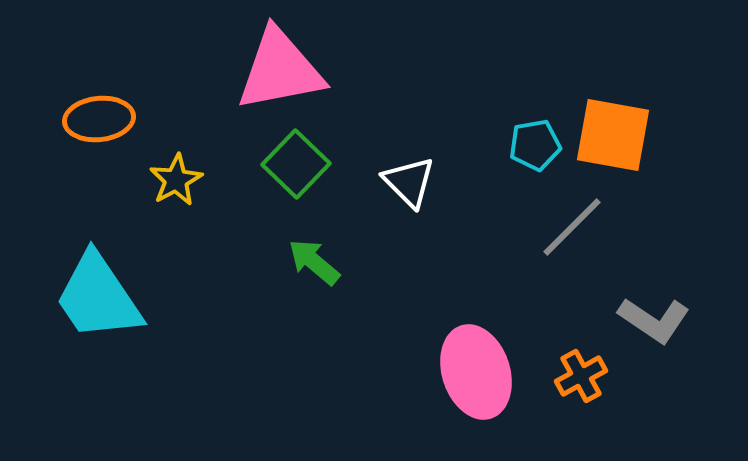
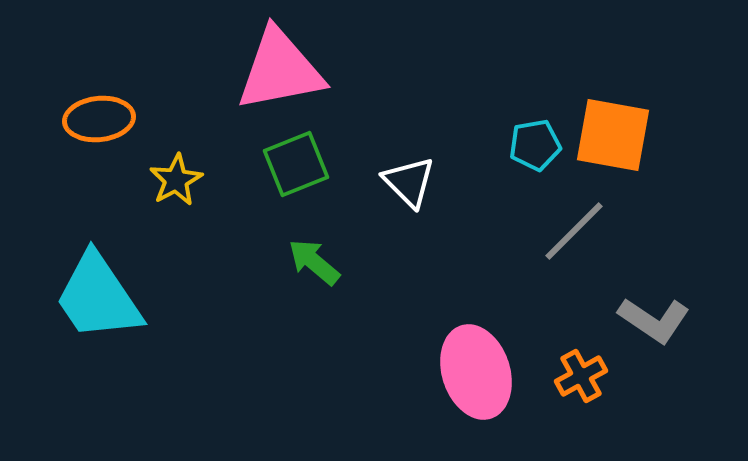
green square: rotated 24 degrees clockwise
gray line: moved 2 px right, 4 px down
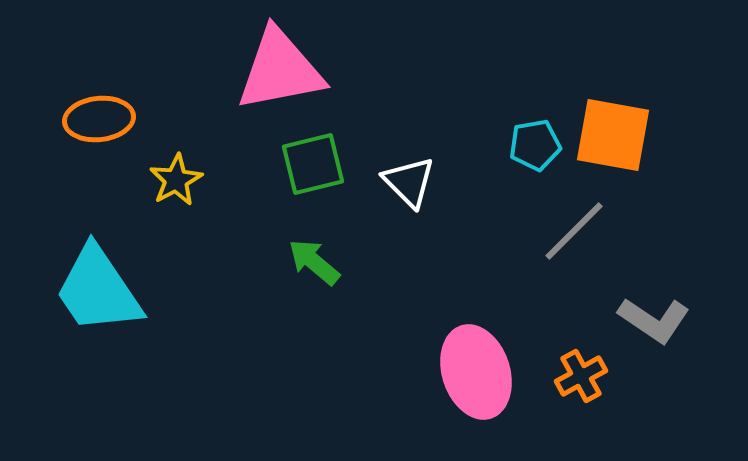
green square: moved 17 px right; rotated 8 degrees clockwise
cyan trapezoid: moved 7 px up
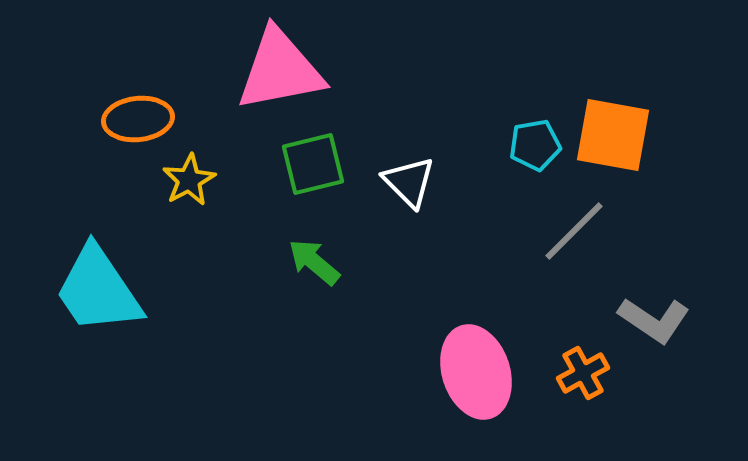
orange ellipse: moved 39 px right
yellow star: moved 13 px right
orange cross: moved 2 px right, 3 px up
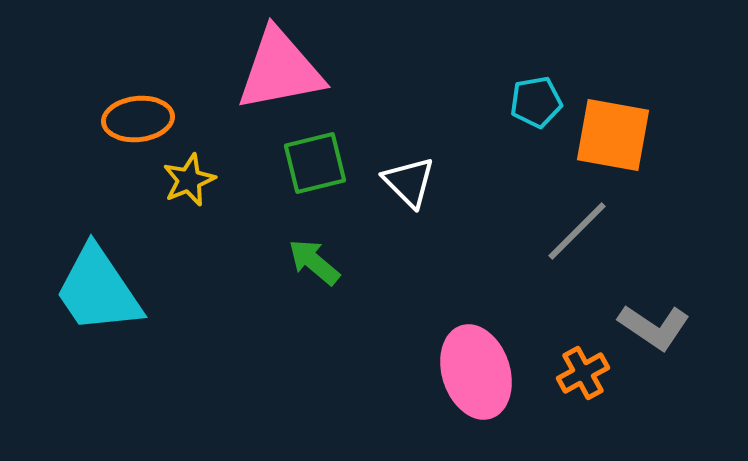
cyan pentagon: moved 1 px right, 43 px up
green square: moved 2 px right, 1 px up
yellow star: rotated 6 degrees clockwise
gray line: moved 3 px right
gray L-shape: moved 7 px down
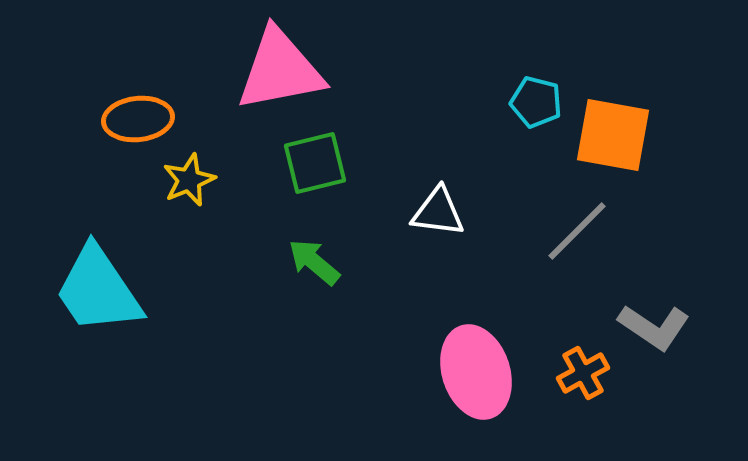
cyan pentagon: rotated 24 degrees clockwise
white triangle: moved 29 px right, 30 px down; rotated 38 degrees counterclockwise
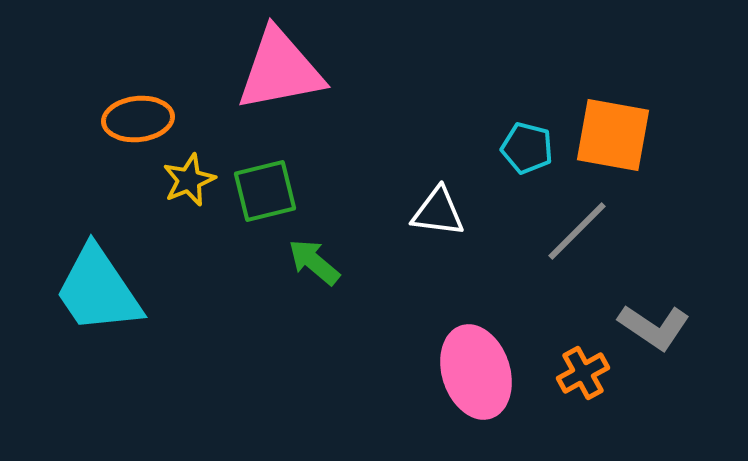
cyan pentagon: moved 9 px left, 46 px down
green square: moved 50 px left, 28 px down
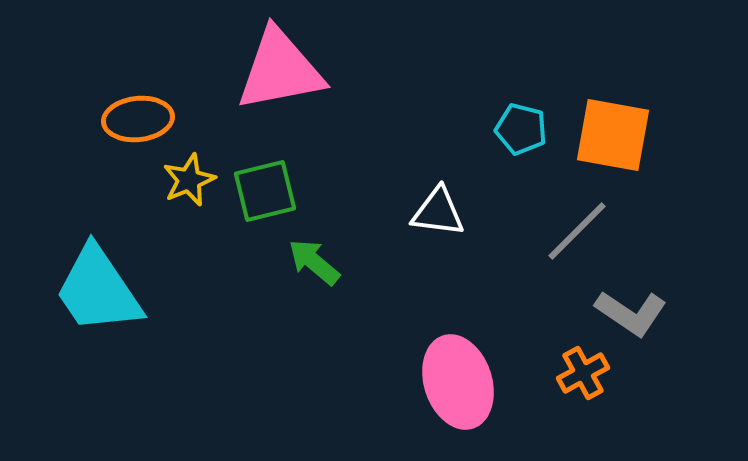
cyan pentagon: moved 6 px left, 19 px up
gray L-shape: moved 23 px left, 14 px up
pink ellipse: moved 18 px left, 10 px down
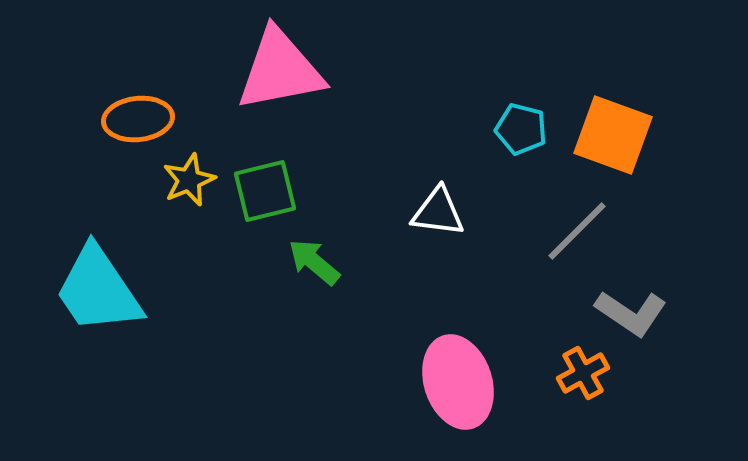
orange square: rotated 10 degrees clockwise
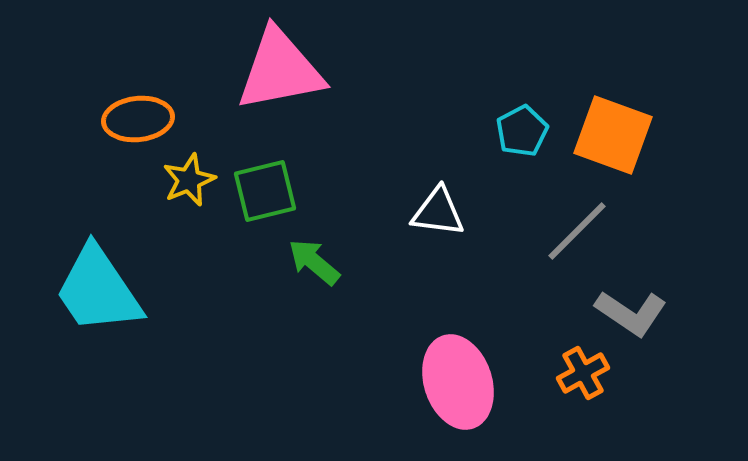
cyan pentagon: moved 1 px right, 2 px down; rotated 30 degrees clockwise
